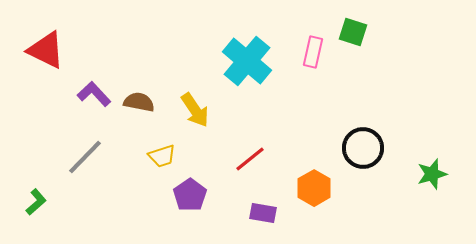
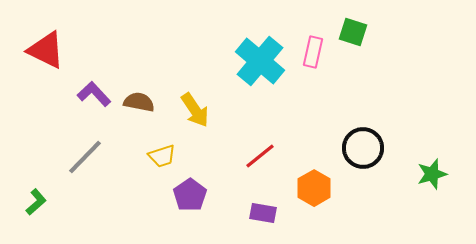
cyan cross: moved 13 px right
red line: moved 10 px right, 3 px up
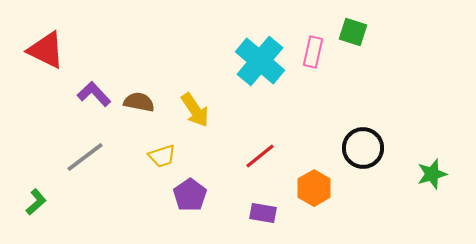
gray line: rotated 9 degrees clockwise
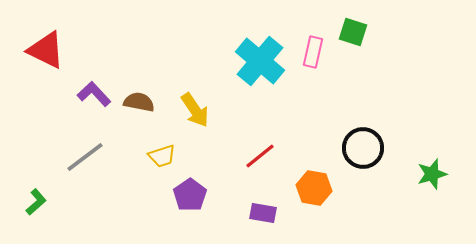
orange hexagon: rotated 20 degrees counterclockwise
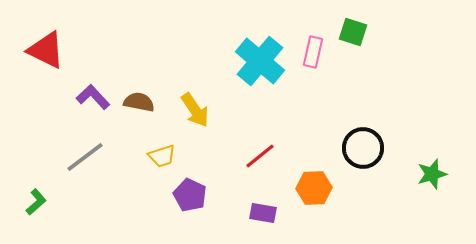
purple L-shape: moved 1 px left, 3 px down
orange hexagon: rotated 12 degrees counterclockwise
purple pentagon: rotated 12 degrees counterclockwise
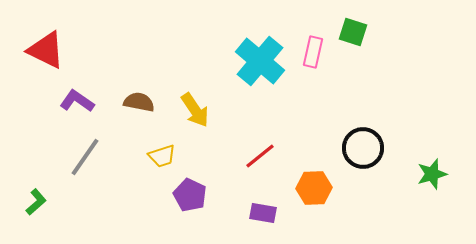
purple L-shape: moved 16 px left, 4 px down; rotated 12 degrees counterclockwise
gray line: rotated 18 degrees counterclockwise
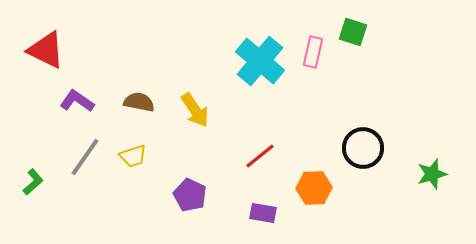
yellow trapezoid: moved 29 px left
green L-shape: moved 3 px left, 20 px up
